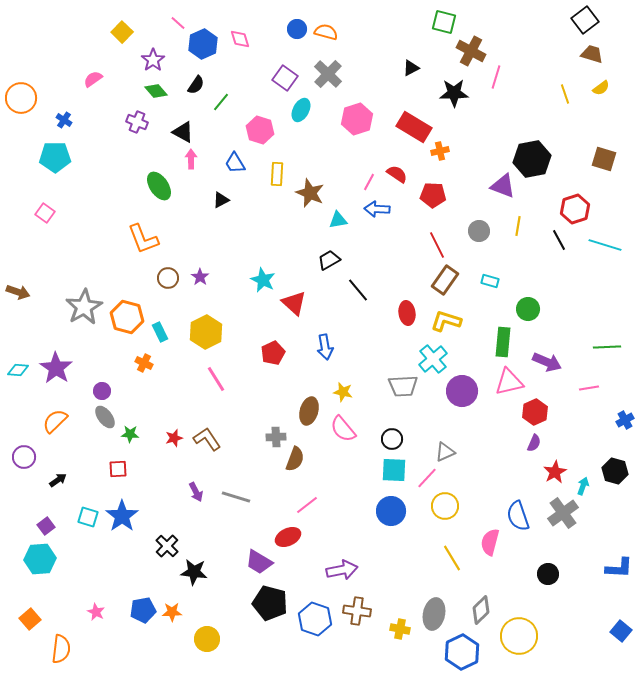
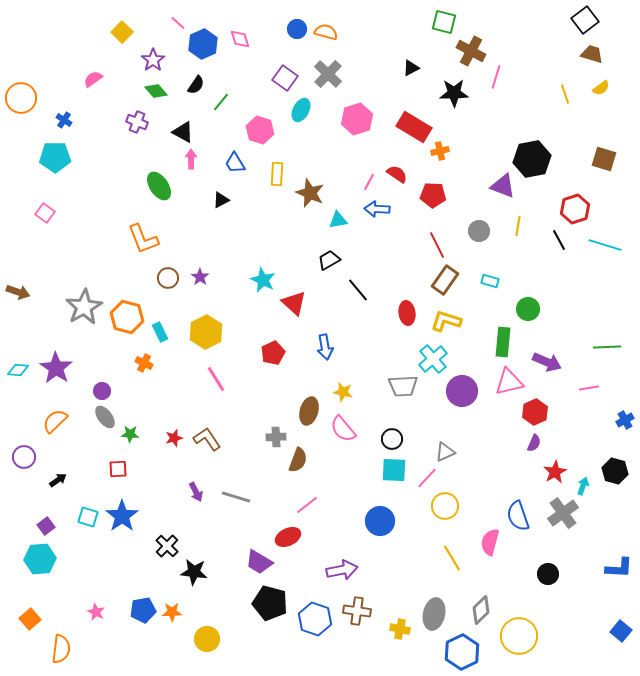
brown semicircle at (295, 459): moved 3 px right, 1 px down
blue circle at (391, 511): moved 11 px left, 10 px down
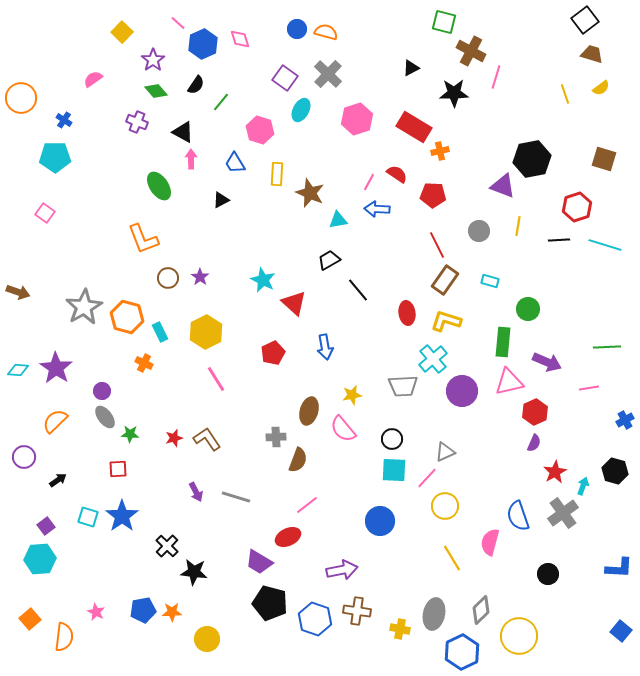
red hexagon at (575, 209): moved 2 px right, 2 px up
black line at (559, 240): rotated 65 degrees counterclockwise
yellow star at (343, 392): moved 9 px right, 3 px down; rotated 24 degrees counterclockwise
orange semicircle at (61, 649): moved 3 px right, 12 px up
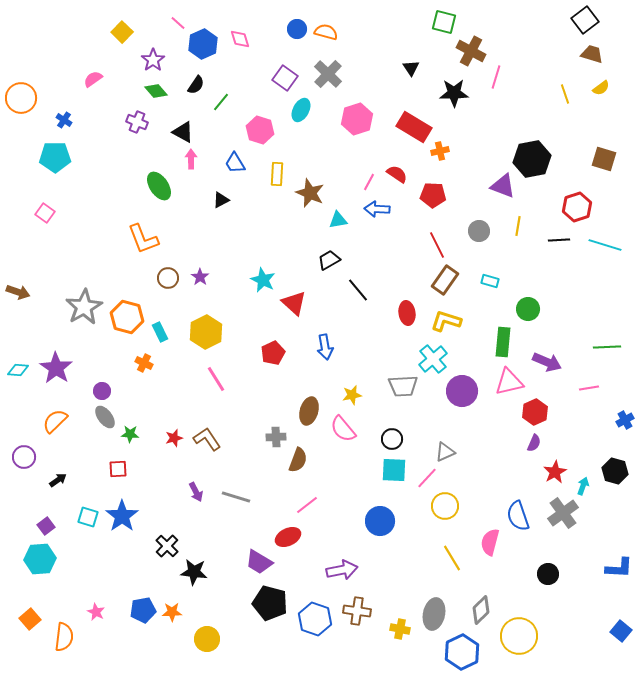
black triangle at (411, 68): rotated 36 degrees counterclockwise
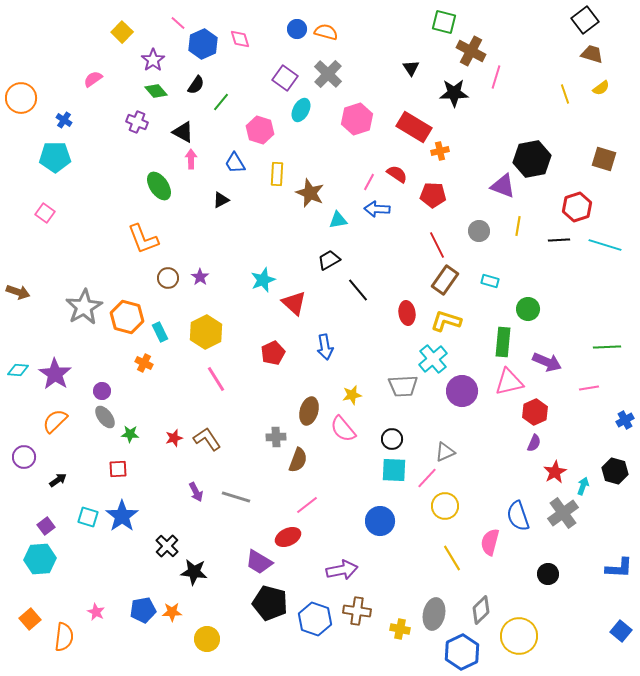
cyan star at (263, 280): rotated 25 degrees clockwise
purple star at (56, 368): moved 1 px left, 6 px down
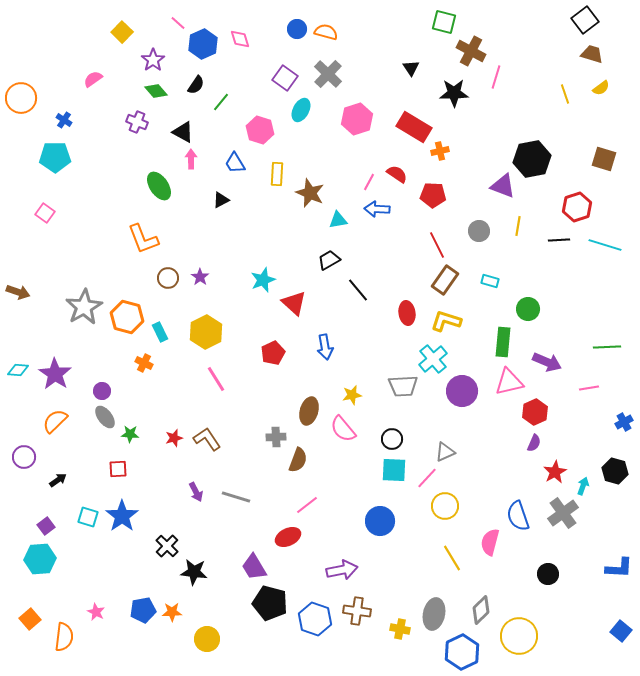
blue cross at (625, 420): moved 1 px left, 2 px down
purple trapezoid at (259, 562): moved 5 px left, 5 px down; rotated 28 degrees clockwise
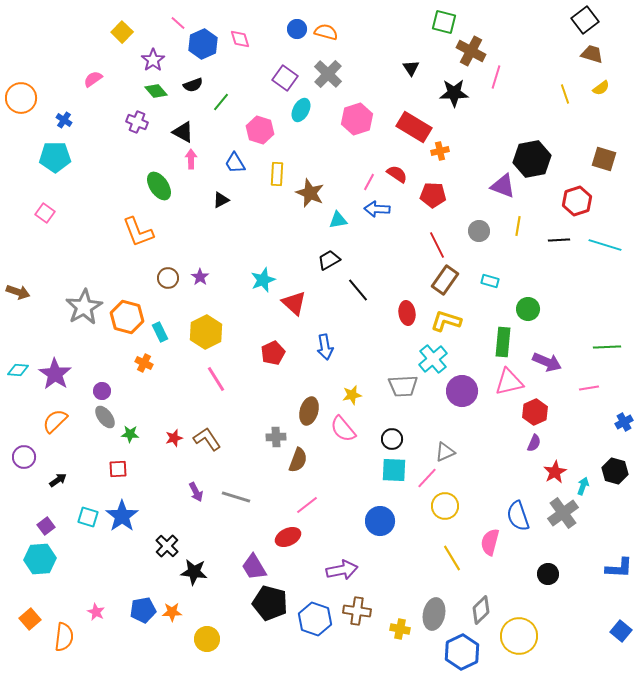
black semicircle at (196, 85): moved 3 px left; rotated 36 degrees clockwise
red hexagon at (577, 207): moved 6 px up
orange L-shape at (143, 239): moved 5 px left, 7 px up
